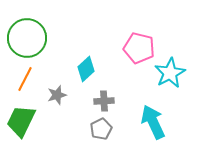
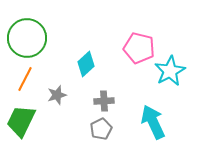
cyan diamond: moved 5 px up
cyan star: moved 2 px up
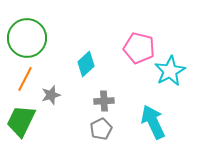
gray star: moved 6 px left
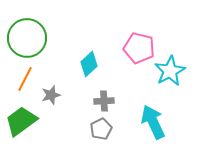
cyan diamond: moved 3 px right
green trapezoid: rotated 28 degrees clockwise
